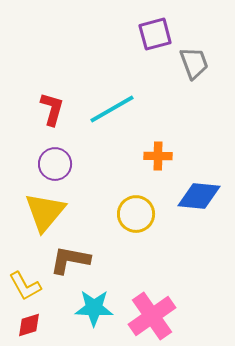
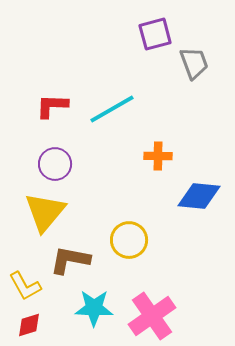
red L-shape: moved 3 px up; rotated 104 degrees counterclockwise
yellow circle: moved 7 px left, 26 px down
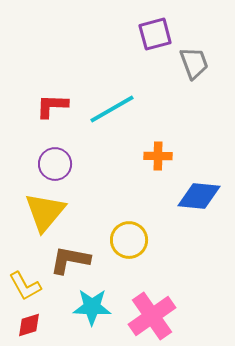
cyan star: moved 2 px left, 1 px up
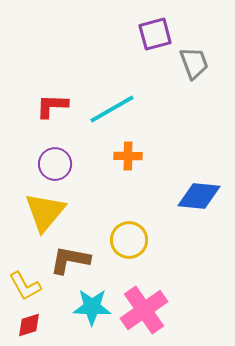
orange cross: moved 30 px left
pink cross: moved 8 px left, 6 px up
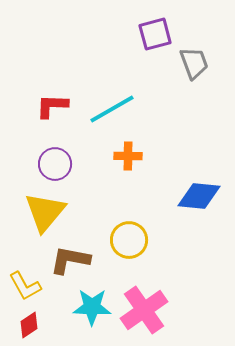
red diamond: rotated 16 degrees counterclockwise
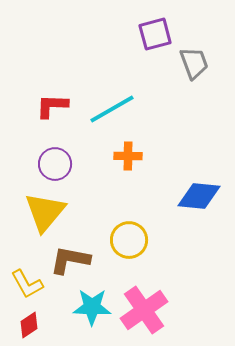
yellow L-shape: moved 2 px right, 2 px up
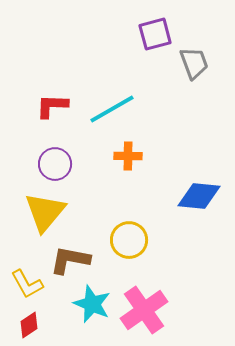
cyan star: moved 3 px up; rotated 21 degrees clockwise
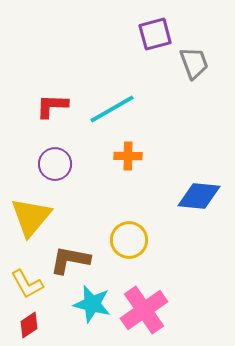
yellow triangle: moved 14 px left, 5 px down
cyan star: rotated 9 degrees counterclockwise
